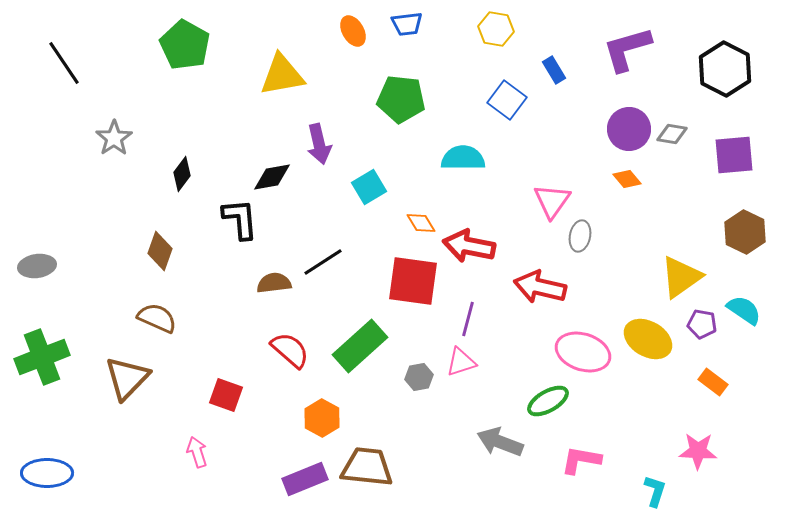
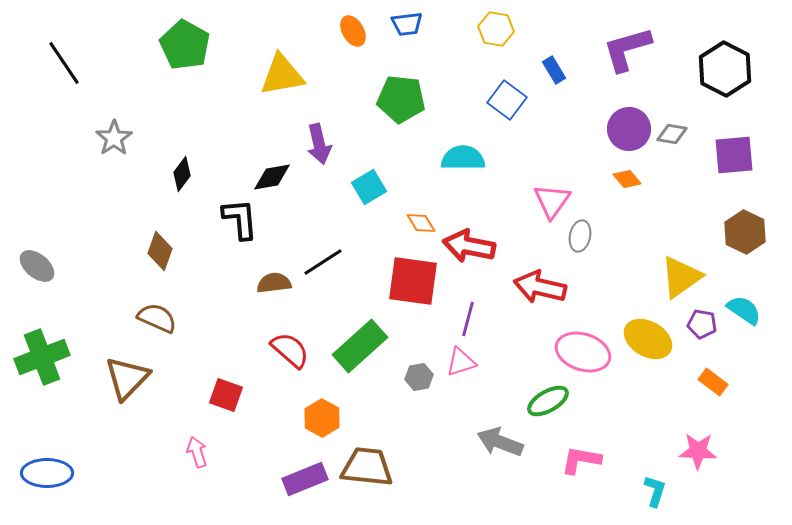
gray ellipse at (37, 266): rotated 48 degrees clockwise
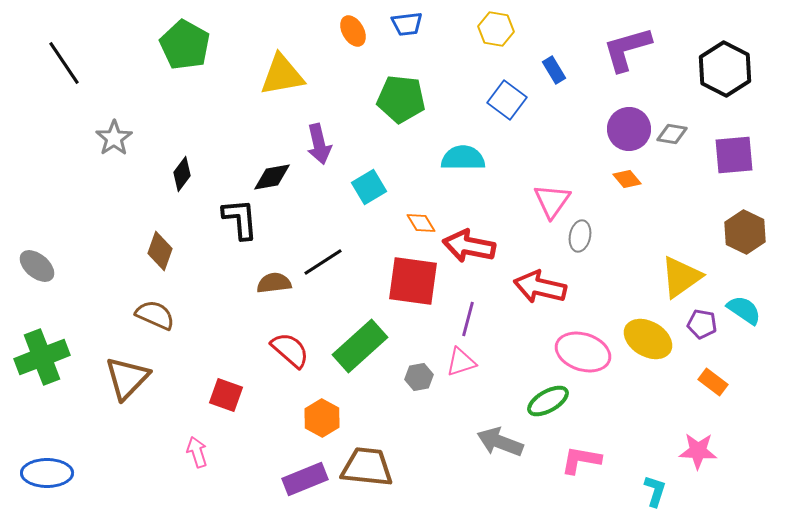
brown semicircle at (157, 318): moved 2 px left, 3 px up
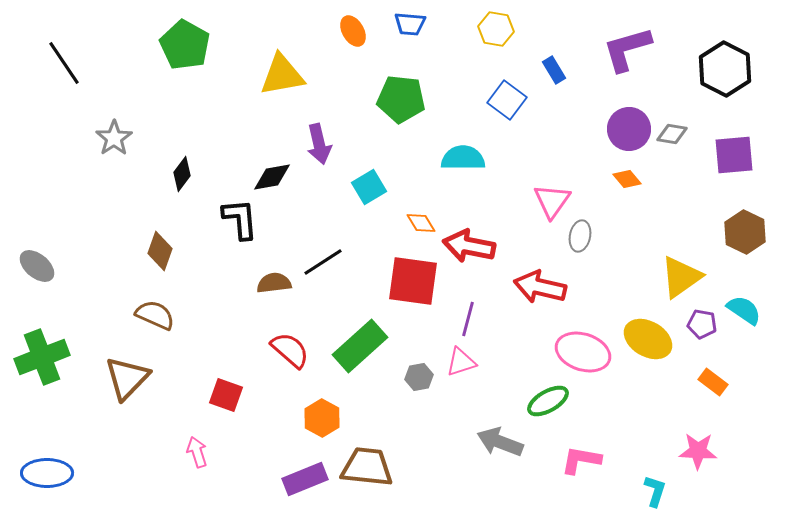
blue trapezoid at (407, 24): moved 3 px right; rotated 12 degrees clockwise
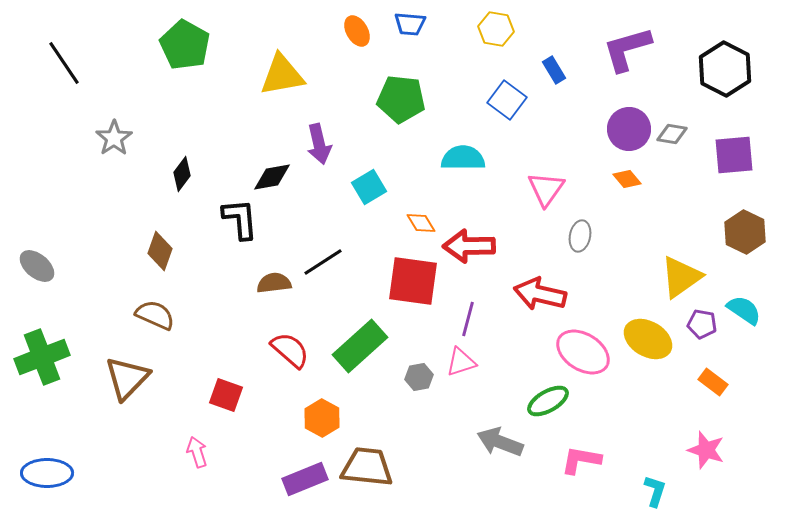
orange ellipse at (353, 31): moved 4 px right
pink triangle at (552, 201): moved 6 px left, 12 px up
red arrow at (469, 246): rotated 12 degrees counterclockwise
red arrow at (540, 287): moved 7 px down
pink ellipse at (583, 352): rotated 14 degrees clockwise
pink star at (698, 451): moved 8 px right, 1 px up; rotated 15 degrees clockwise
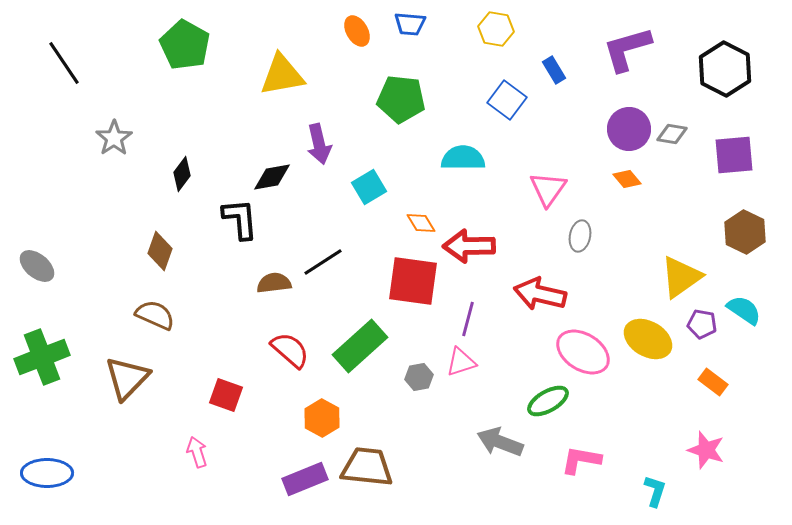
pink triangle at (546, 189): moved 2 px right
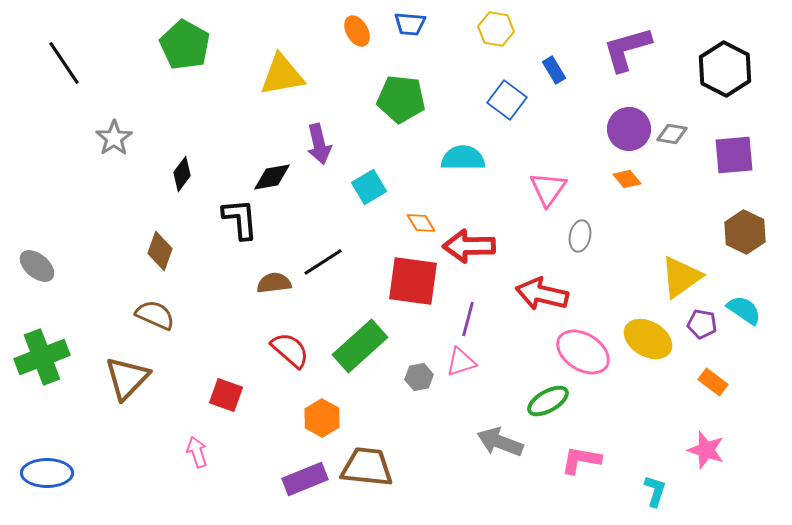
red arrow at (540, 294): moved 2 px right
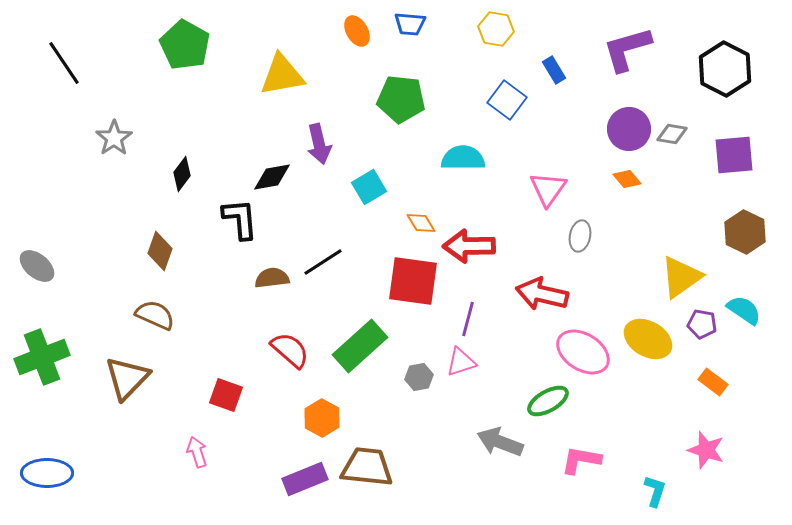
brown semicircle at (274, 283): moved 2 px left, 5 px up
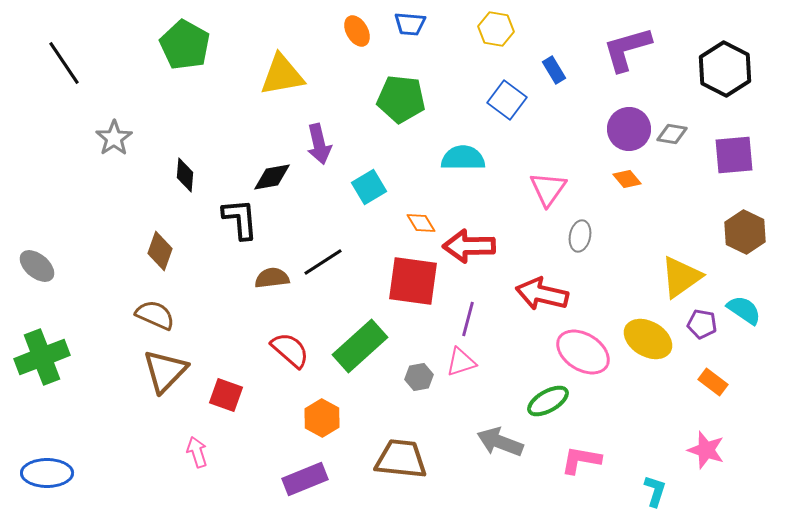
black diamond at (182, 174): moved 3 px right, 1 px down; rotated 32 degrees counterclockwise
brown triangle at (127, 378): moved 38 px right, 7 px up
brown trapezoid at (367, 467): moved 34 px right, 8 px up
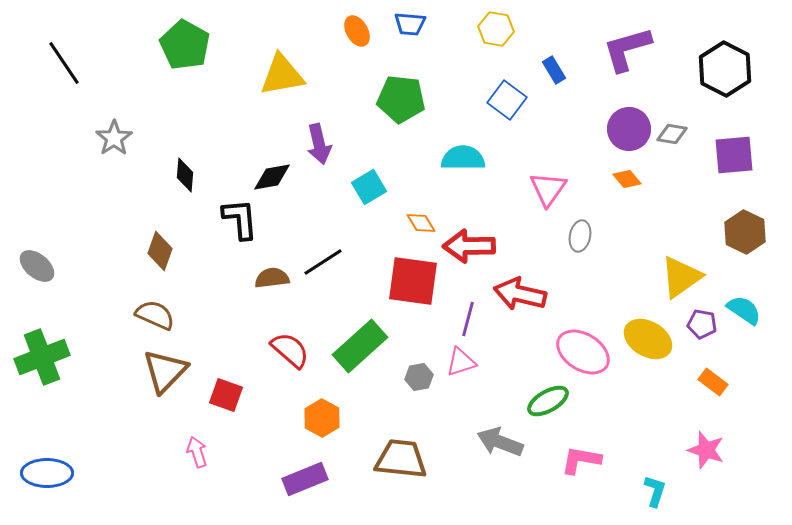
red arrow at (542, 294): moved 22 px left
